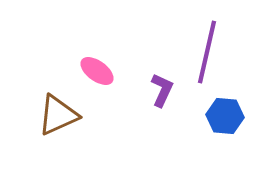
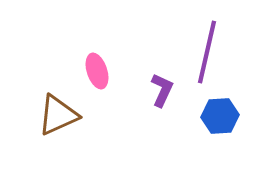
pink ellipse: rotated 36 degrees clockwise
blue hexagon: moved 5 px left; rotated 9 degrees counterclockwise
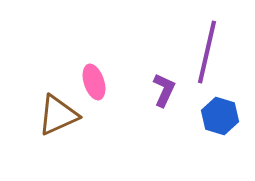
pink ellipse: moved 3 px left, 11 px down
purple L-shape: moved 2 px right
blue hexagon: rotated 21 degrees clockwise
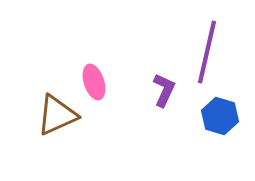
brown triangle: moved 1 px left
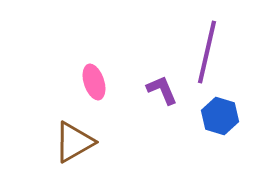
purple L-shape: moved 2 px left; rotated 48 degrees counterclockwise
brown triangle: moved 17 px right, 27 px down; rotated 6 degrees counterclockwise
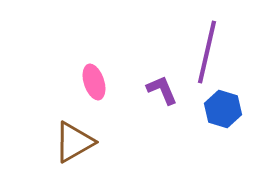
blue hexagon: moved 3 px right, 7 px up
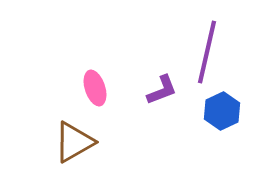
pink ellipse: moved 1 px right, 6 px down
purple L-shape: rotated 92 degrees clockwise
blue hexagon: moved 1 px left, 2 px down; rotated 18 degrees clockwise
